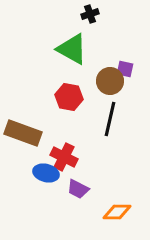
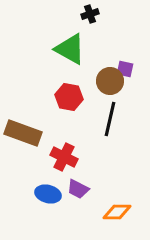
green triangle: moved 2 px left
blue ellipse: moved 2 px right, 21 px down
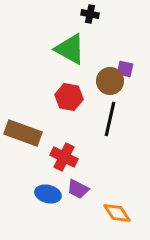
black cross: rotated 30 degrees clockwise
orange diamond: moved 1 px down; rotated 56 degrees clockwise
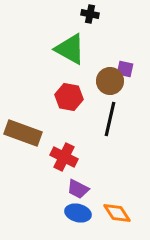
blue ellipse: moved 30 px right, 19 px down
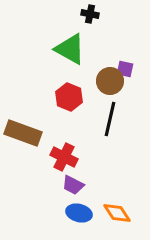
red hexagon: rotated 12 degrees clockwise
purple trapezoid: moved 5 px left, 4 px up
blue ellipse: moved 1 px right
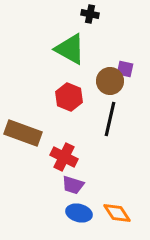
purple trapezoid: rotated 10 degrees counterclockwise
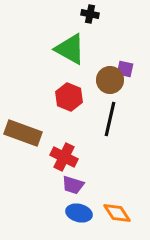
brown circle: moved 1 px up
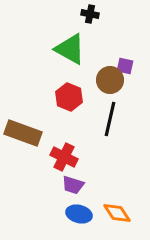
purple square: moved 3 px up
blue ellipse: moved 1 px down
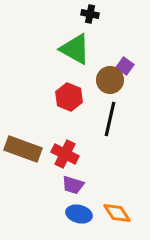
green triangle: moved 5 px right
purple square: rotated 24 degrees clockwise
brown rectangle: moved 16 px down
red cross: moved 1 px right, 3 px up
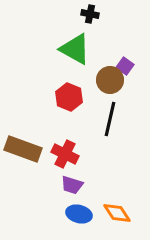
purple trapezoid: moved 1 px left
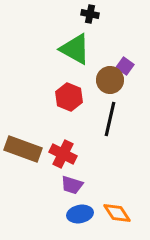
red cross: moved 2 px left
blue ellipse: moved 1 px right; rotated 25 degrees counterclockwise
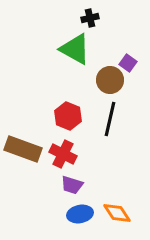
black cross: moved 4 px down; rotated 24 degrees counterclockwise
purple square: moved 3 px right, 3 px up
red hexagon: moved 1 px left, 19 px down
